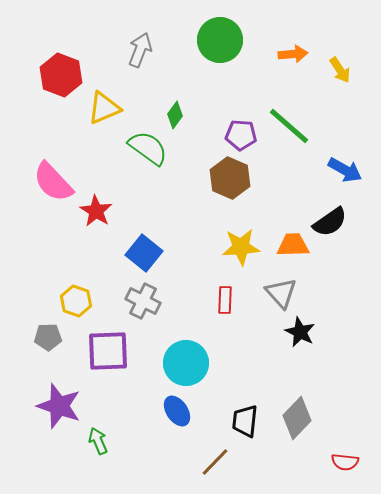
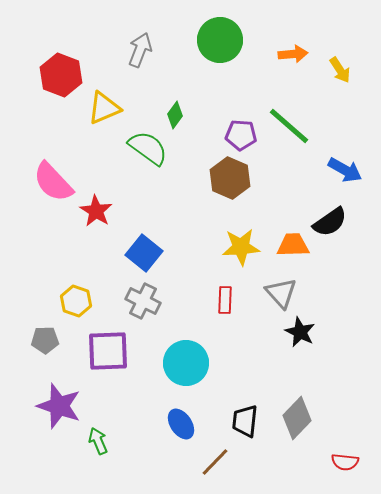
gray pentagon: moved 3 px left, 3 px down
blue ellipse: moved 4 px right, 13 px down
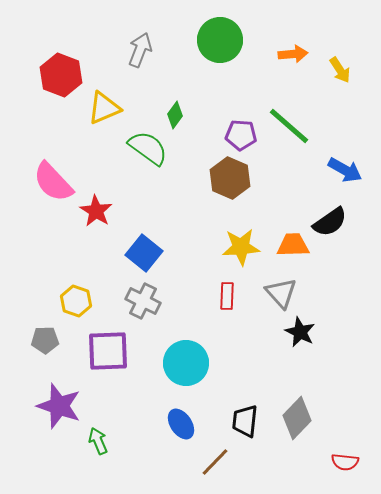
red rectangle: moved 2 px right, 4 px up
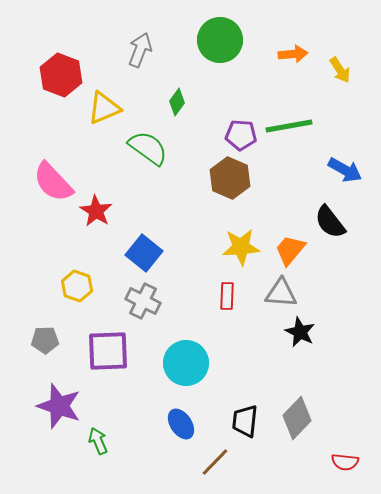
green diamond: moved 2 px right, 13 px up
green line: rotated 51 degrees counterclockwise
black semicircle: rotated 87 degrees clockwise
orange trapezoid: moved 3 px left, 5 px down; rotated 48 degrees counterclockwise
gray triangle: rotated 44 degrees counterclockwise
yellow hexagon: moved 1 px right, 15 px up
